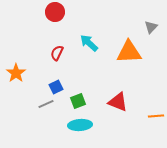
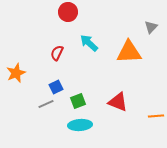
red circle: moved 13 px right
orange star: rotated 12 degrees clockwise
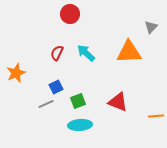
red circle: moved 2 px right, 2 px down
cyan arrow: moved 3 px left, 10 px down
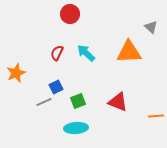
gray triangle: rotated 32 degrees counterclockwise
gray line: moved 2 px left, 2 px up
cyan ellipse: moved 4 px left, 3 px down
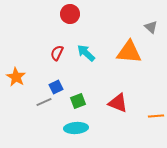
orange triangle: rotated 8 degrees clockwise
orange star: moved 4 px down; rotated 18 degrees counterclockwise
red triangle: moved 1 px down
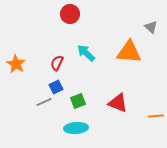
red semicircle: moved 10 px down
orange star: moved 13 px up
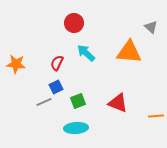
red circle: moved 4 px right, 9 px down
orange star: rotated 24 degrees counterclockwise
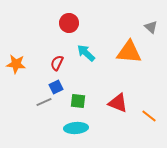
red circle: moved 5 px left
green square: rotated 28 degrees clockwise
orange line: moved 7 px left; rotated 42 degrees clockwise
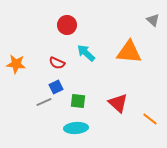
red circle: moved 2 px left, 2 px down
gray triangle: moved 2 px right, 7 px up
red semicircle: rotated 91 degrees counterclockwise
red triangle: rotated 20 degrees clockwise
orange line: moved 1 px right, 3 px down
